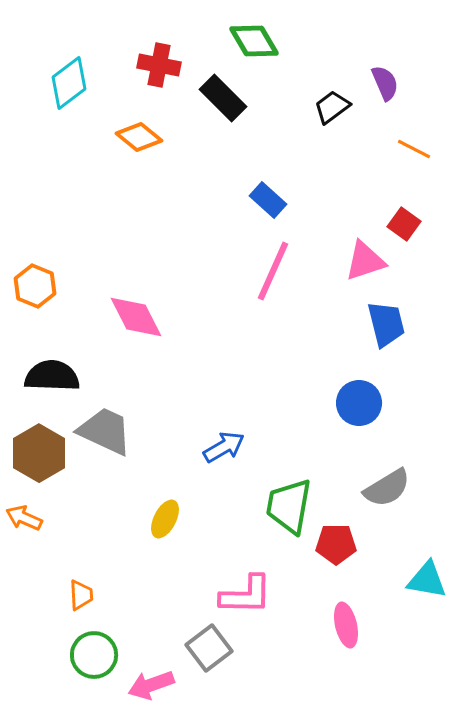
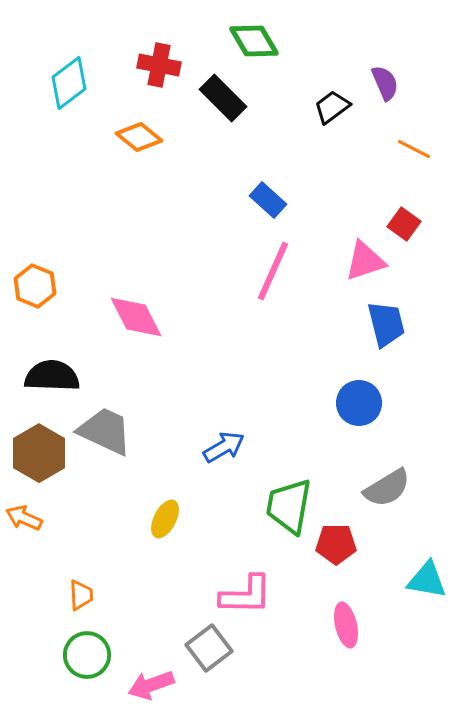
green circle: moved 7 px left
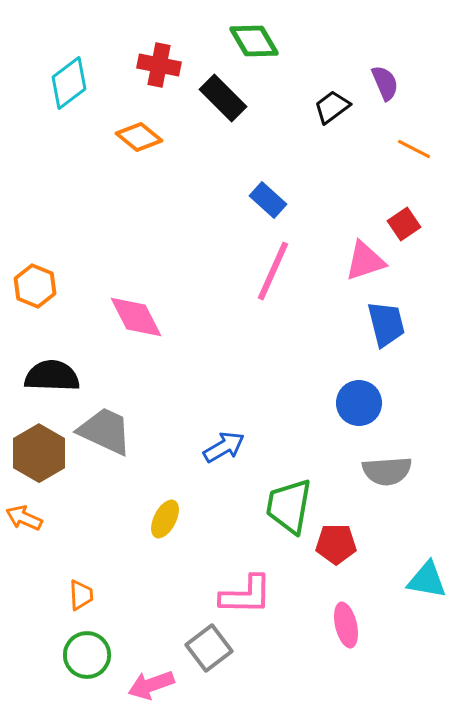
red square: rotated 20 degrees clockwise
gray semicircle: moved 17 px up; rotated 27 degrees clockwise
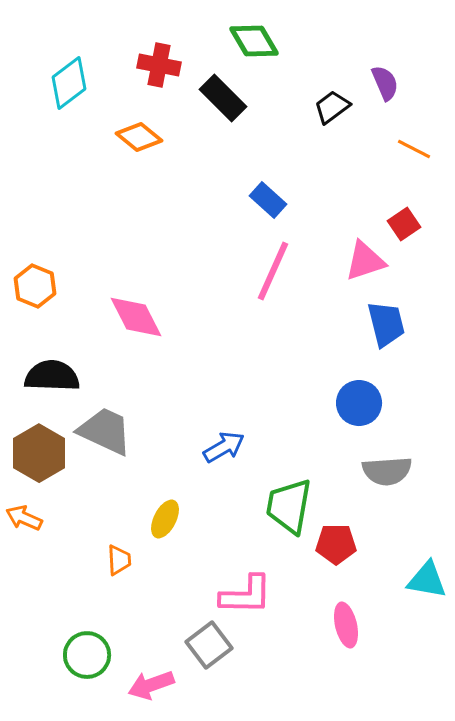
orange trapezoid: moved 38 px right, 35 px up
gray square: moved 3 px up
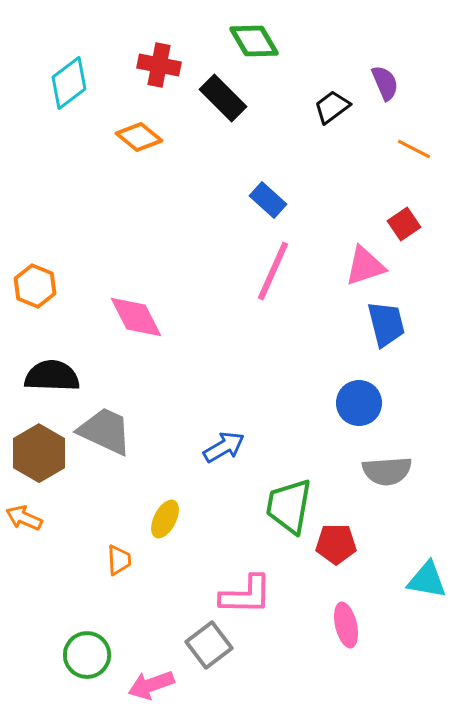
pink triangle: moved 5 px down
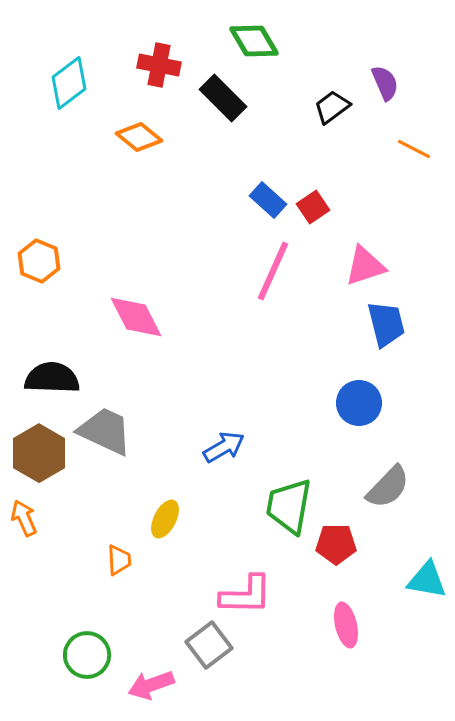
red square: moved 91 px left, 17 px up
orange hexagon: moved 4 px right, 25 px up
black semicircle: moved 2 px down
gray semicircle: moved 1 px right, 16 px down; rotated 42 degrees counterclockwise
orange arrow: rotated 42 degrees clockwise
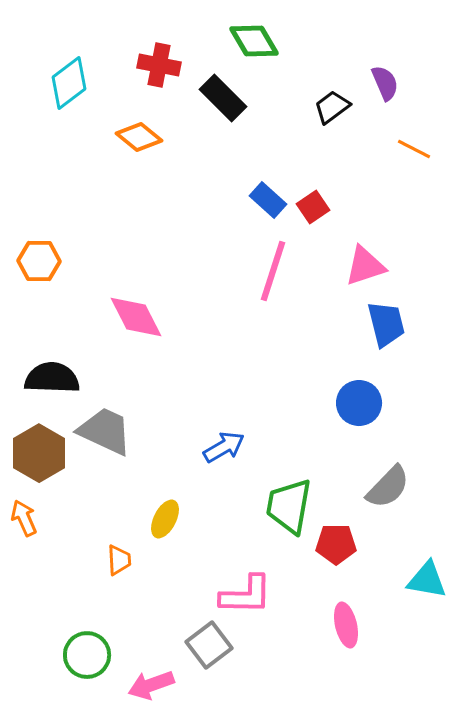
orange hexagon: rotated 21 degrees counterclockwise
pink line: rotated 6 degrees counterclockwise
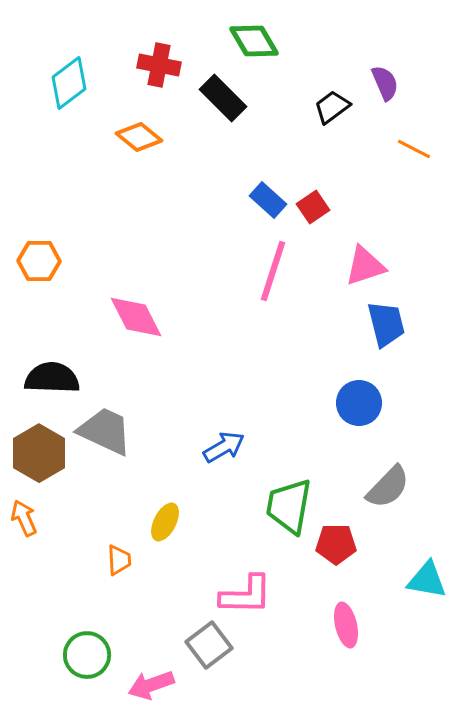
yellow ellipse: moved 3 px down
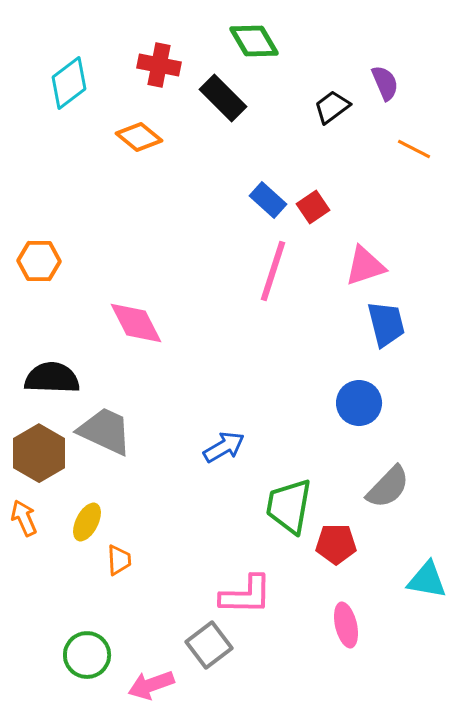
pink diamond: moved 6 px down
yellow ellipse: moved 78 px left
